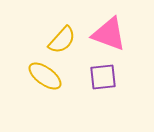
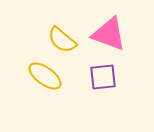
yellow semicircle: rotated 88 degrees clockwise
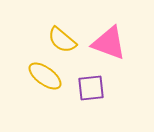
pink triangle: moved 9 px down
purple square: moved 12 px left, 11 px down
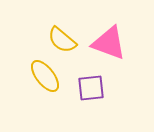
yellow ellipse: rotated 16 degrees clockwise
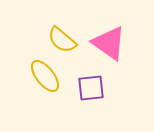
pink triangle: rotated 15 degrees clockwise
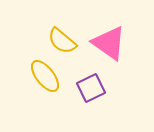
yellow semicircle: moved 1 px down
purple square: rotated 20 degrees counterclockwise
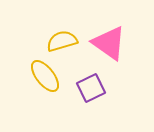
yellow semicircle: rotated 124 degrees clockwise
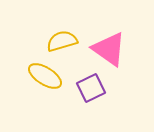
pink triangle: moved 6 px down
yellow ellipse: rotated 20 degrees counterclockwise
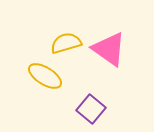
yellow semicircle: moved 4 px right, 2 px down
purple square: moved 21 px down; rotated 24 degrees counterclockwise
